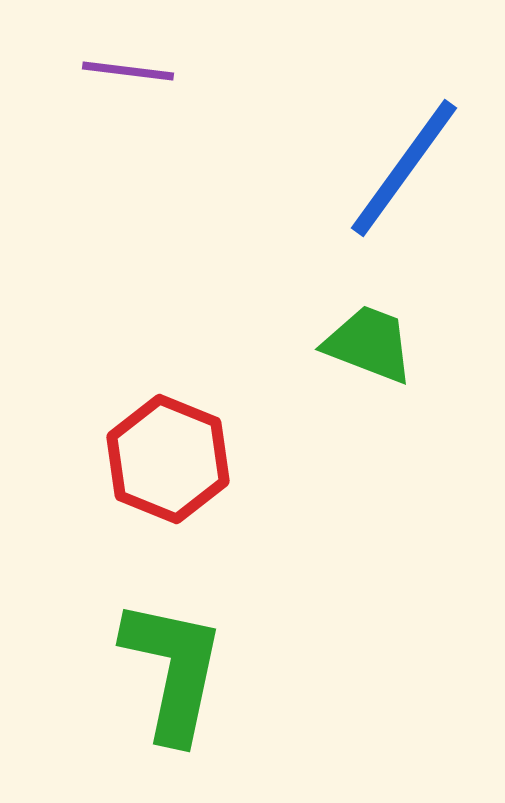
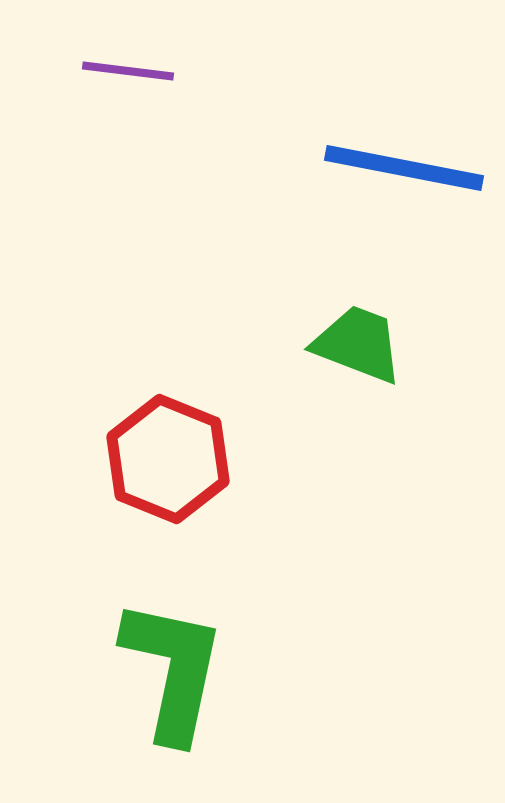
blue line: rotated 65 degrees clockwise
green trapezoid: moved 11 px left
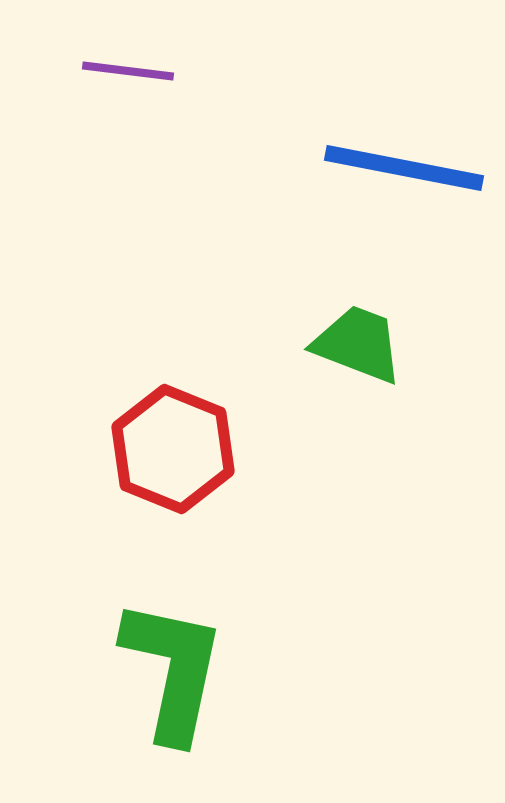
red hexagon: moved 5 px right, 10 px up
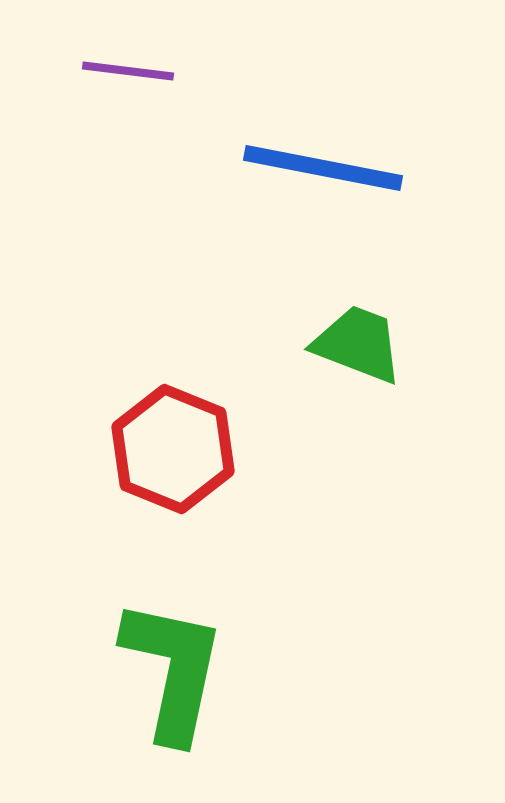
blue line: moved 81 px left
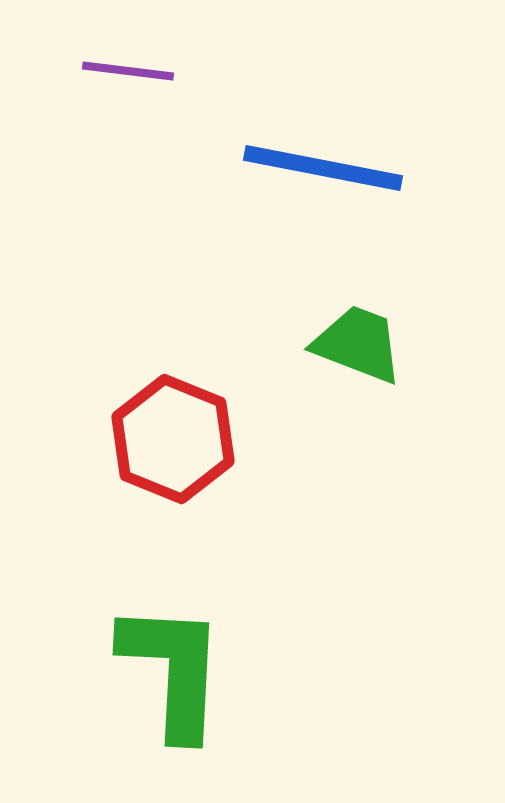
red hexagon: moved 10 px up
green L-shape: rotated 9 degrees counterclockwise
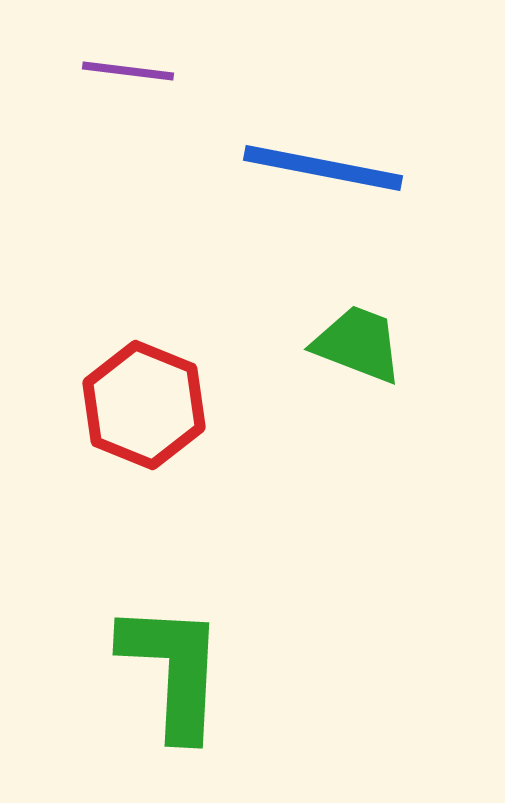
red hexagon: moved 29 px left, 34 px up
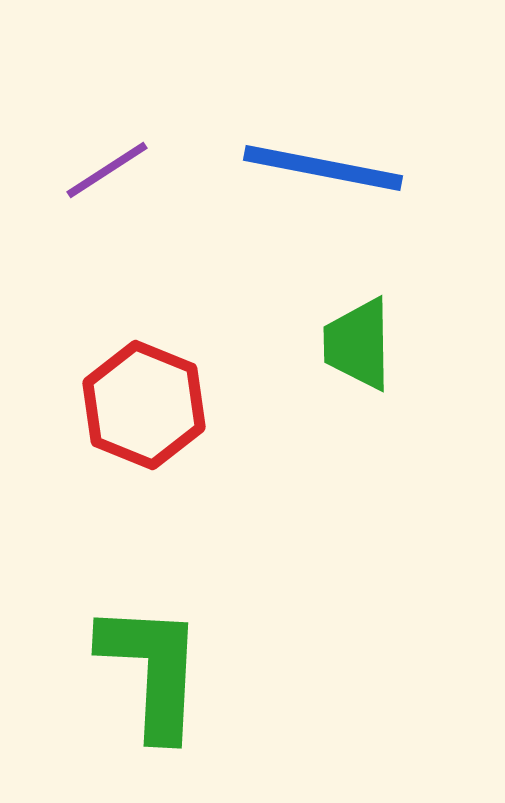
purple line: moved 21 px left, 99 px down; rotated 40 degrees counterclockwise
green trapezoid: rotated 112 degrees counterclockwise
green L-shape: moved 21 px left
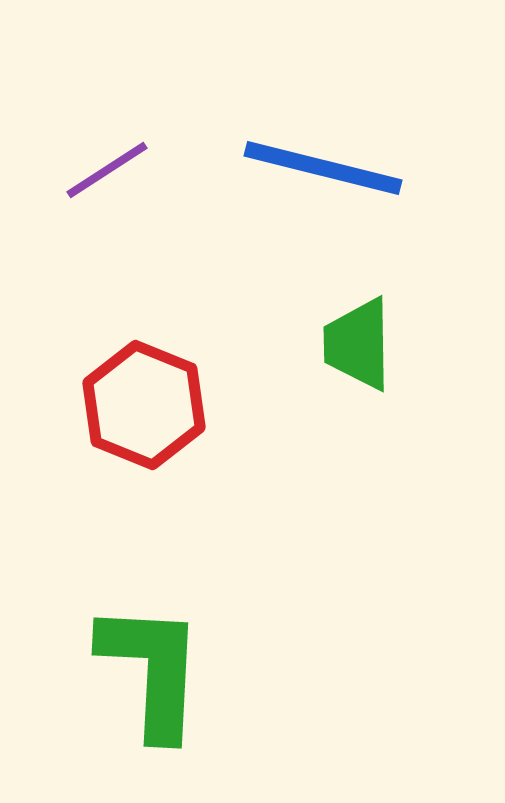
blue line: rotated 3 degrees clockwise
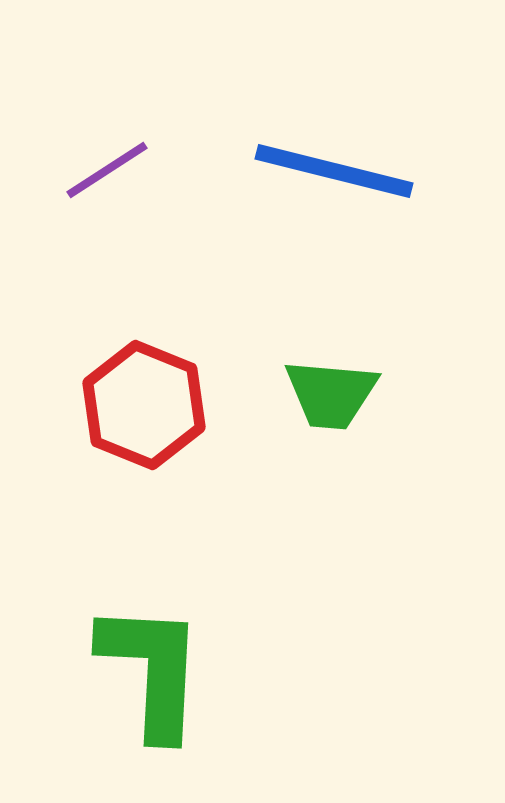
blue line: moved 11 px right, 3 px down
green trapezoid: moved 27 px left, 50 px down; rotated 84 degrees counterclockwise
